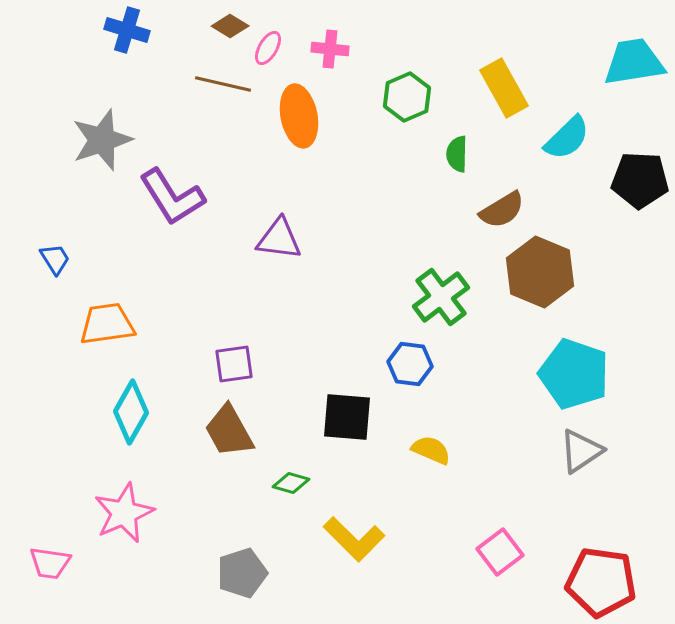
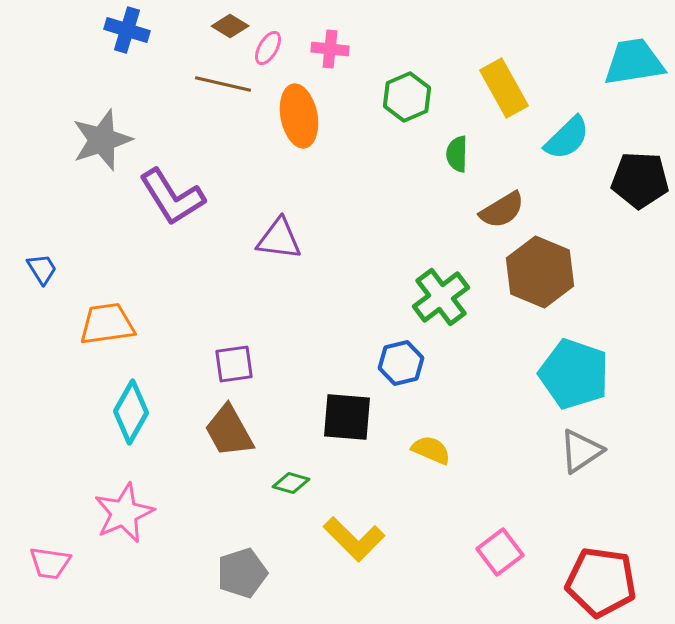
blue trapezoid: moved 13 px left, 10 px down
blue hexagon: moved 9 px left, 1 px up; rotated 21 degrees counterclockwise
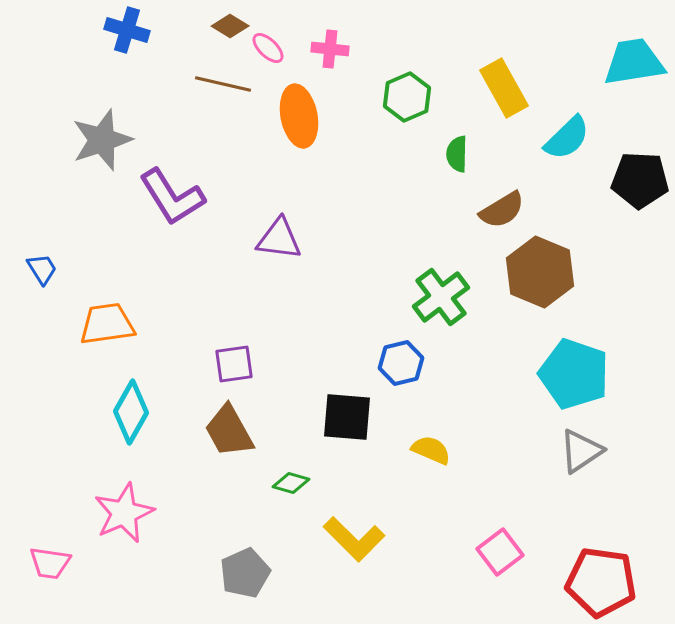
pink ellipse: rotated 76 degrees counterclockwise
gray pentagon: moved 3 px right; rotated 6 degrees counterclockwise
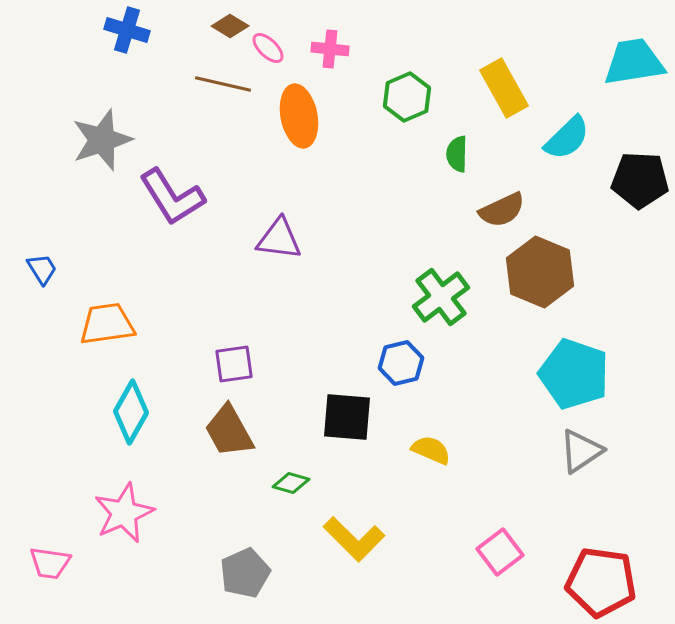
brown semicircle: rotated 6 degrees clockwise
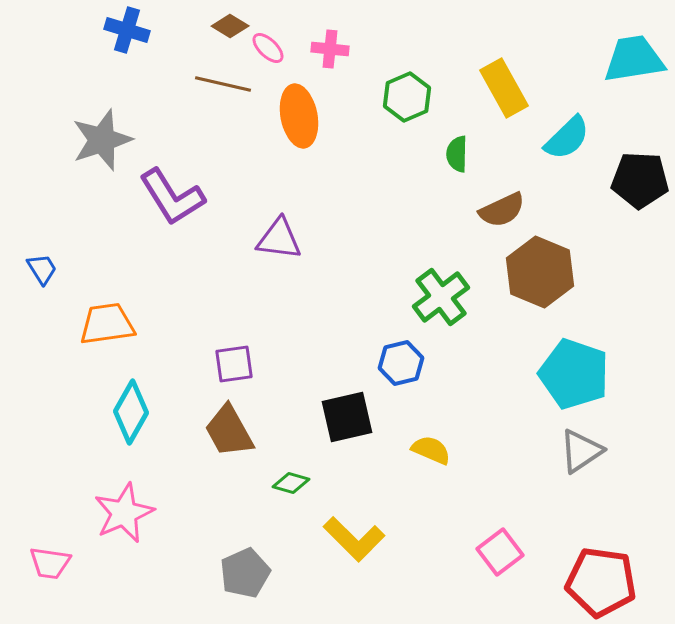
cyan trapezoid: moved 3 px up
black square: rotated 18 degrees counterclockwise
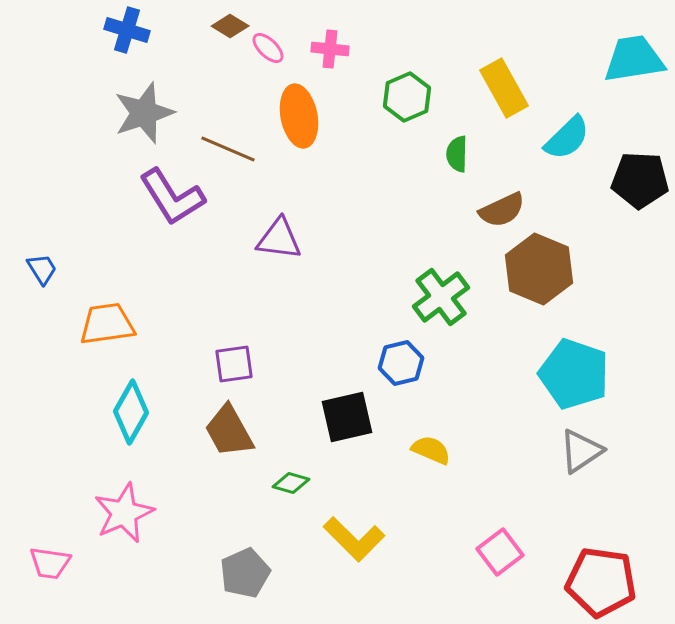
brown line: moved 5 px right, 65 px down; rotated 10 degrees clockwise
gray star: moved 42 px right, 27 px up
brown hexagon: moved 1 px left, 3 px up
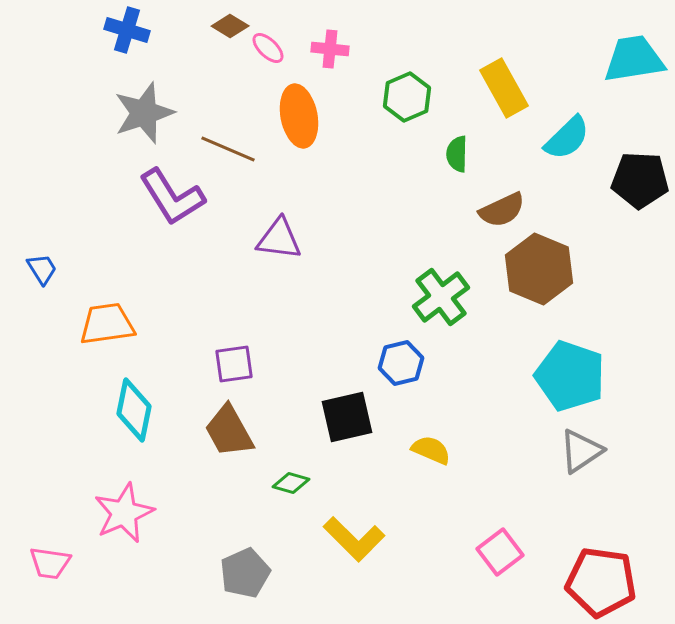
cyan pentagon: moved 4 px left, 2 px down
cyan diamond: moved 3 px right, 2 px up; rotated 18 degrees counterclockwise
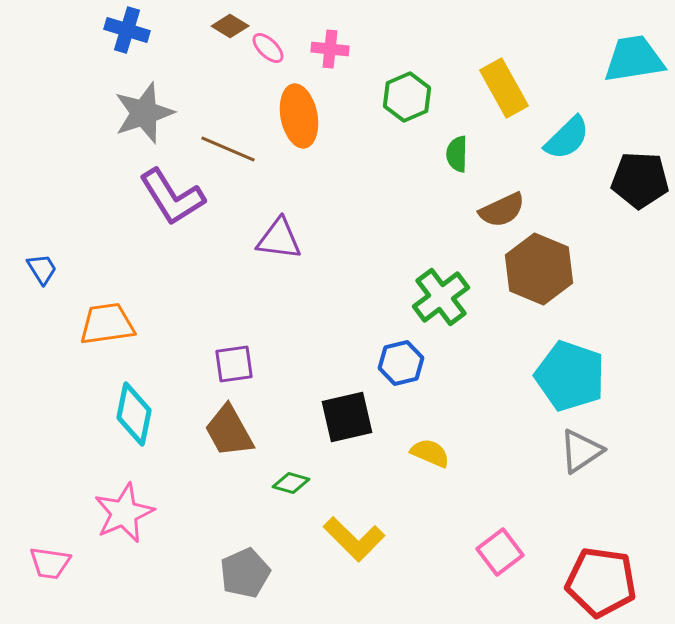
cyan diamond: moved 4 px down
yellow semicircle: moved 1 px left, 3 px down
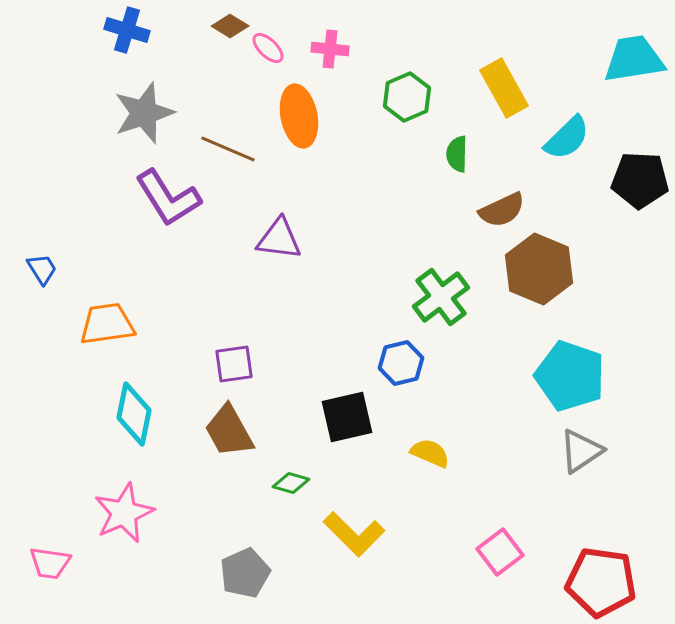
purple L-shape: moved 4 px left, 1 px down
yellow L-shape: moved 5 px up
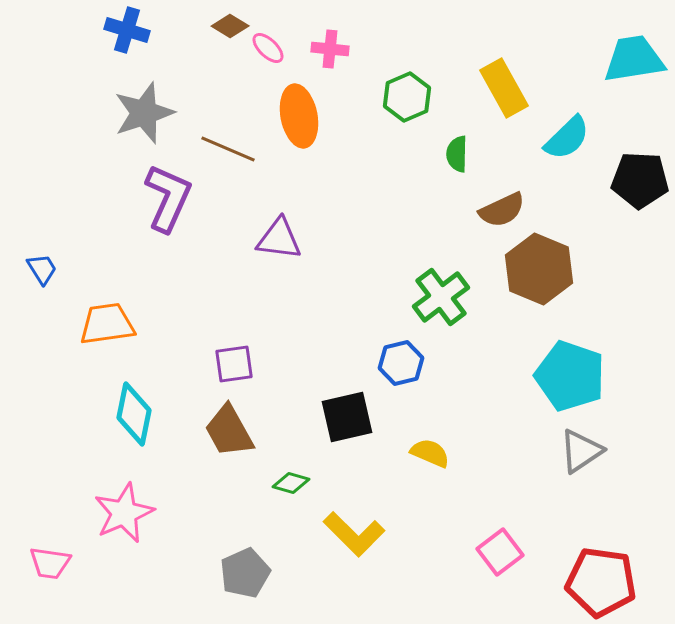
purple L-shape: rotated 124 degrees counterclockwise
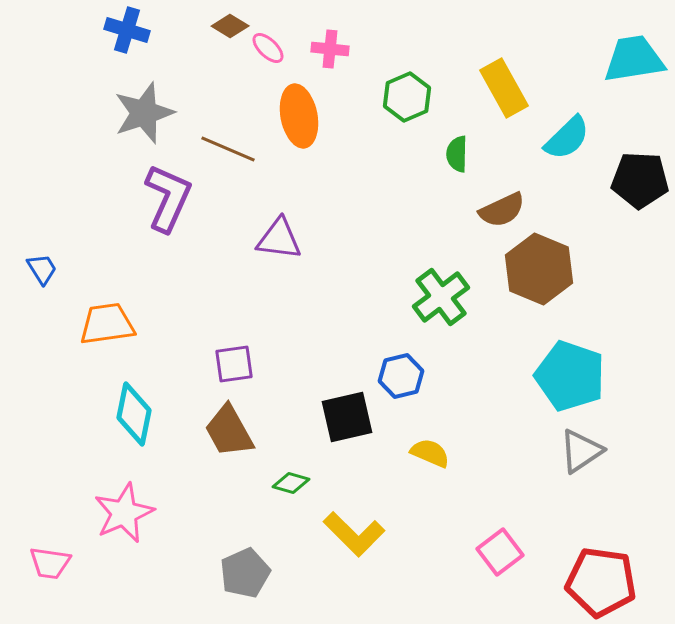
blue hexagon: moved 13 px down
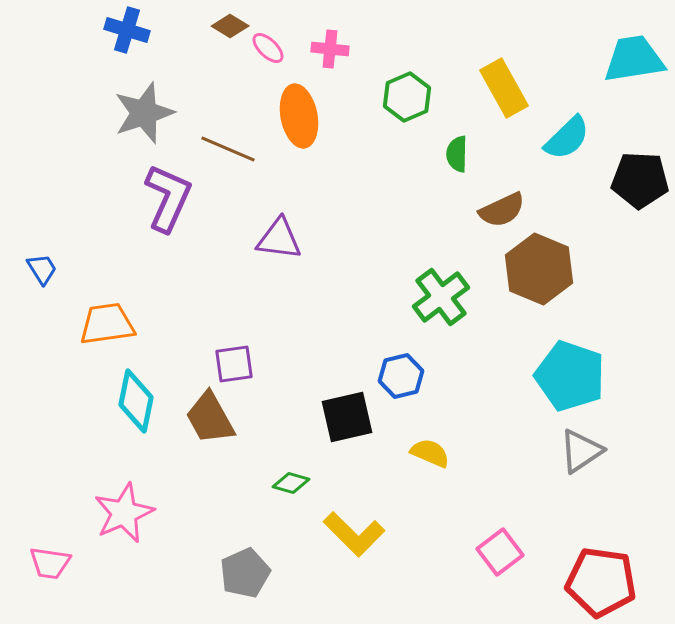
cyan diamond: moved 2 px right, 13 px up
brown trapezoid: moved 19 px left, 13 px up
